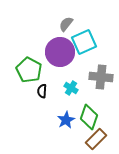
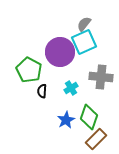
gray semicircle: moved 18 px right
cyan cross: rotated 24 degrees clockwise
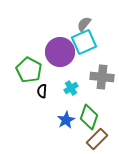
gray cross: moved 1 px right
brown rectangle: moved 1 px right
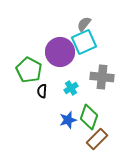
blue star: moved 2 px right; rotated 12 degrees clockwise
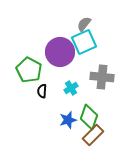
brown rectangle: moved 4 px left, 4 px up
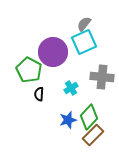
purple circle: moved 7 px left
black semicircle: moved 3 px left, 3 px down
green diamond: rotated 25 degrees clockwise
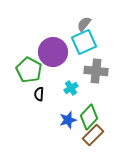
gray cross: moved 6 px left, 6 px up
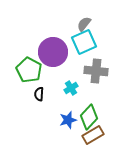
brown rectangle: rotated 15 degrees clockwise
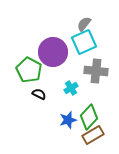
black semicircle: rotated 112 degrees clockwise
